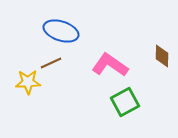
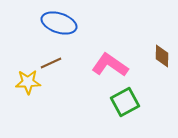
blue ellipse: moved 2 px left, 8 px up
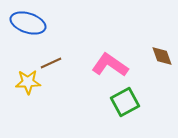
blue ellipse: moved 31 px left
brown diamond: rotated 20 degrees counterclockwise
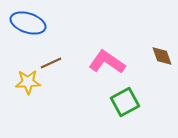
pink L-shape: moved 3 px left, 3 px up
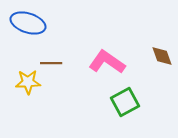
brown line: rotated 25 degrees clockwise
